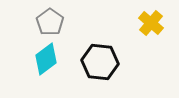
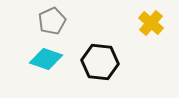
gray pentagon: moved 2 px right, 1 px up; rotated 12 degrees clockwise
cyan diamond: rotated 56 degrees clockwise
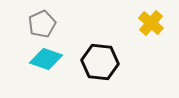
gray pentagon: moved 10 px left, 3 px down
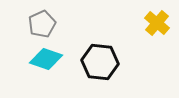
yellow cross: moved 6 px right
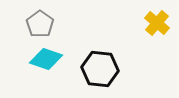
gray pentagon: moved 2 px left; rotated 12 degrees counterclockwise
black hexagon: moved 7 px down
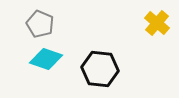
gray pentagon: rotated 12 degrees counterclockwise
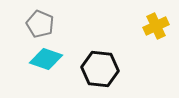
yellow cross: moved 1 px left, 3 px down; rotated 25 degrees clockwise
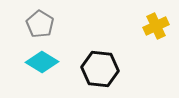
gray pentagon: rotated 8 degrees clockwise
cyan diamond: moved 4 px left, 3 px down; rotated 12 degrees clockwise
